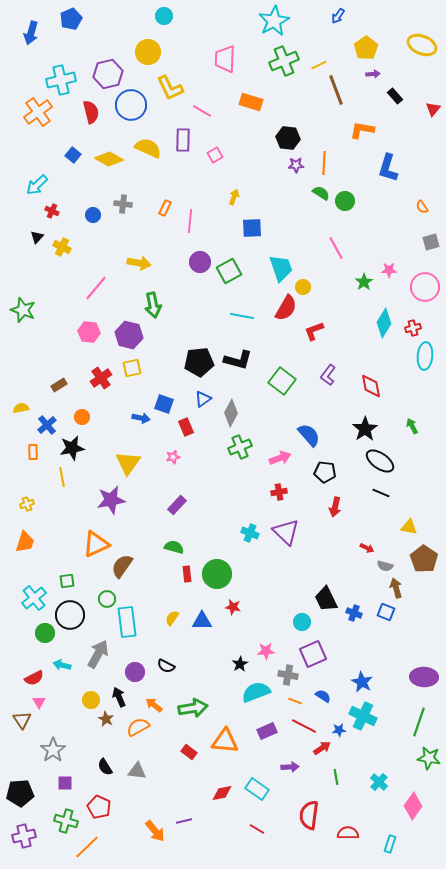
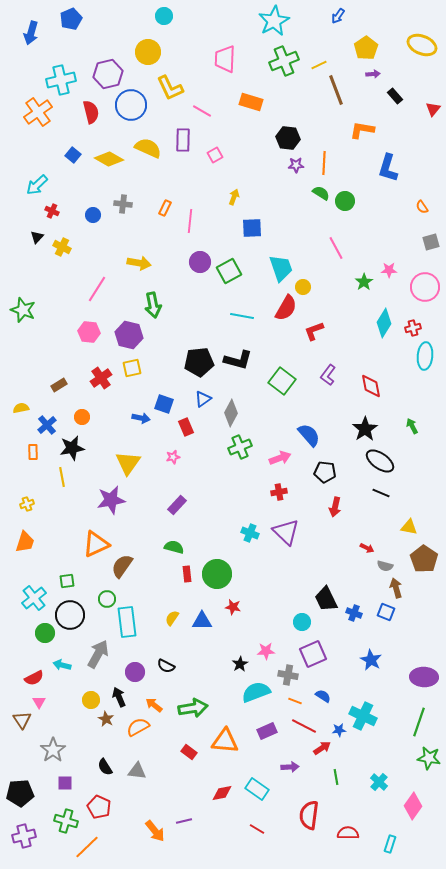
pink line at (96, 288): moved 1 px right, 1 px down; rotated 8 degrees counterclockwise
blue star at (362, 682): moved 9 px right, 22 px up
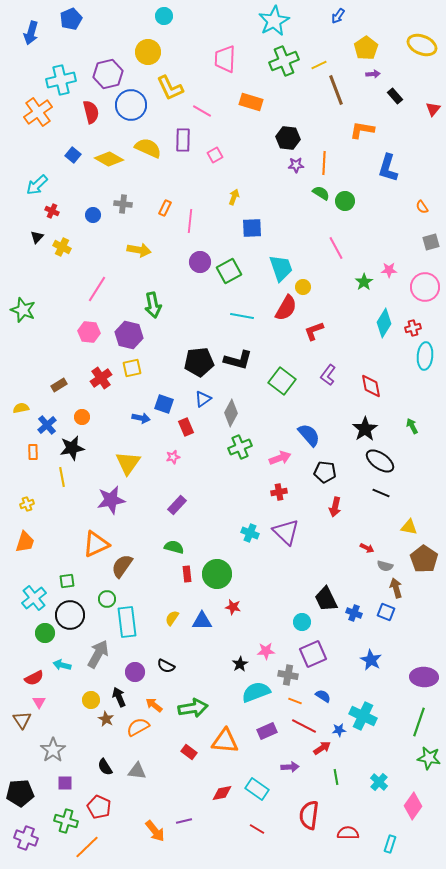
yellow arrow at (139, 263): moved 13 px up
purple cross at (24, 836): moved 2 px right, 2 px down; rotated 35 degrees clockwise
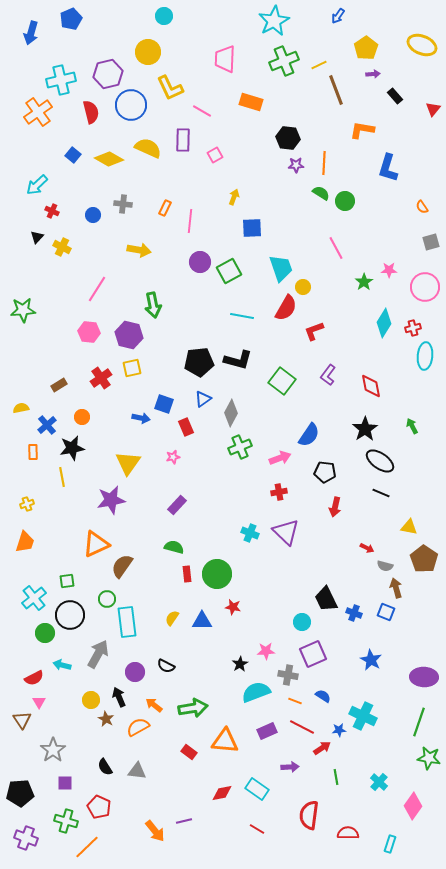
green star at (23, 310): rotated 25 degrees counterclockwise
blue semicircle at (309, 435): rotated 75 degrees clockwise
red line at (304, 726): moved 2 px left, 1 px down
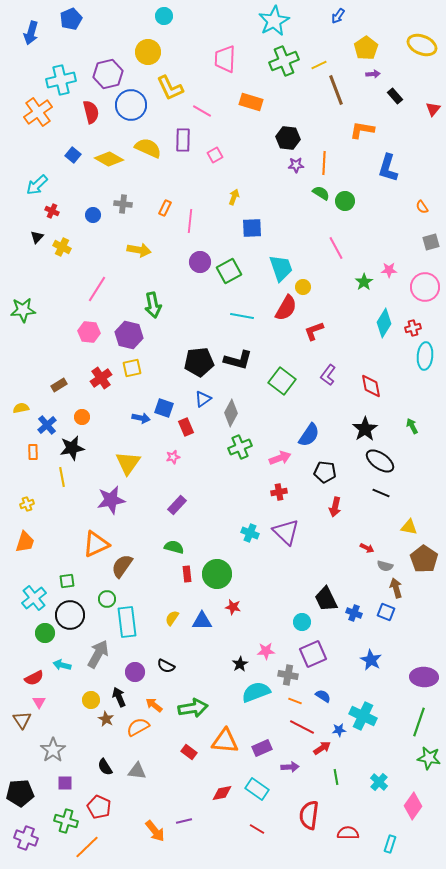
blue square at (164, 404): moved 4 px down
purple rectangle at (267, 731): moved 5 px left, 17 px down
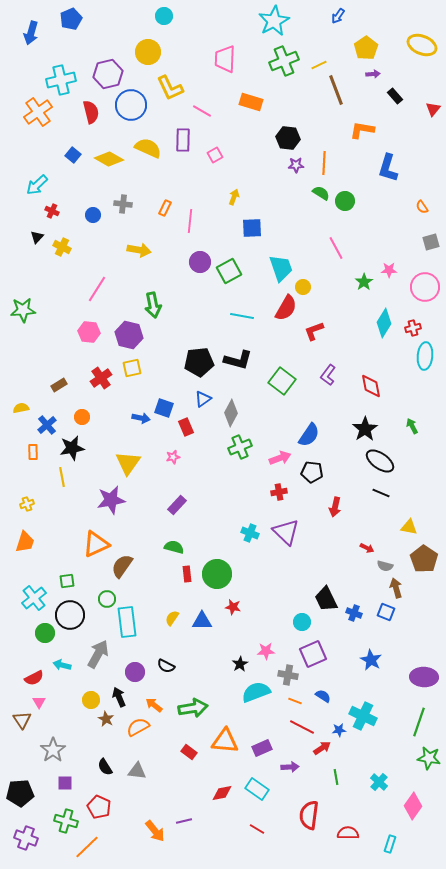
black pentagon at (325, 472): moved 13 px left
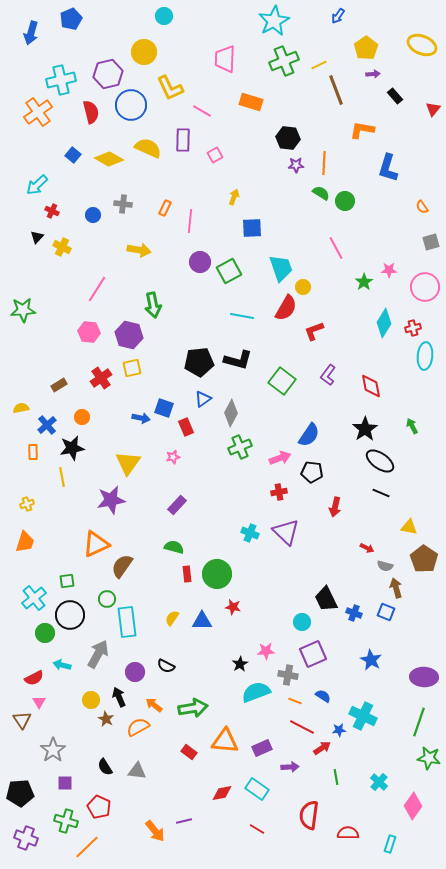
yellow circle at (148, 52): moved 4 px left
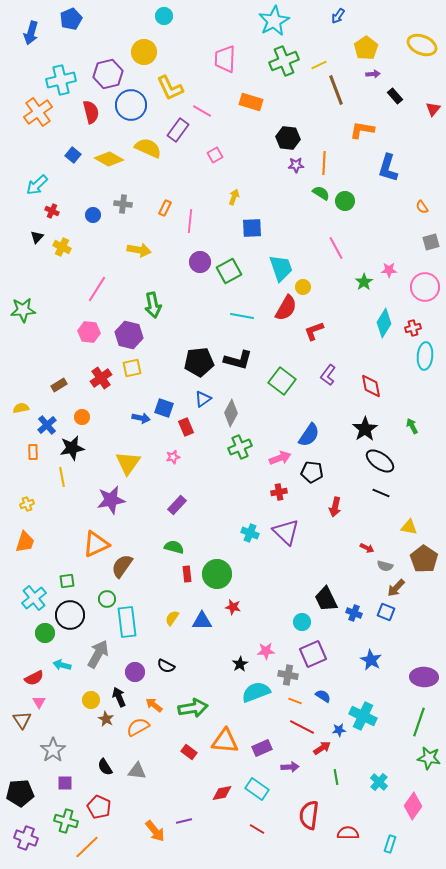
purple rectangle at (183, 140): moved 5 px left, 10 px up; rotated 35 degrees clockwise
brown arrow at (396, 588): rotated 120 degrees counterclockwise
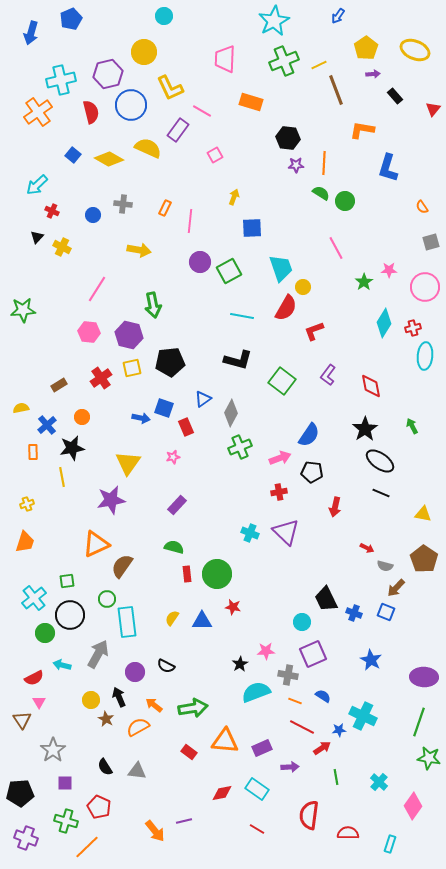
yellow ellipse at (422, 45): moved 7 px left, 5 px down
black pentagon at (199, 362): moved 29 px left
yellow triangle at (409, 527): moved 14 px right, 13 px up
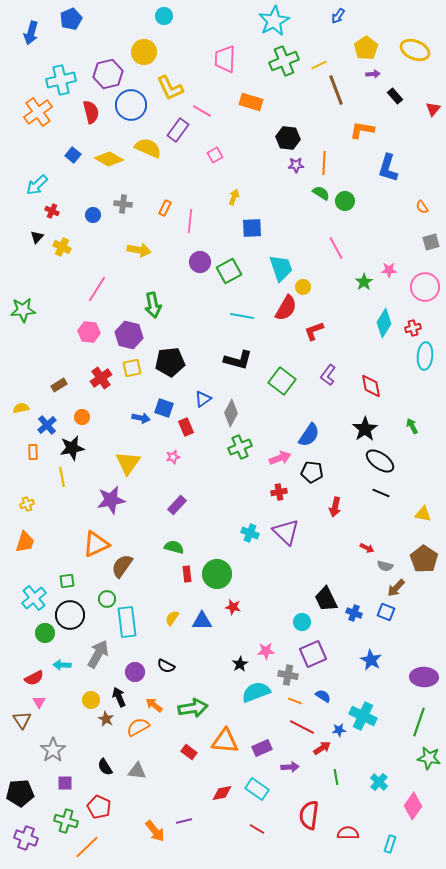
cyan arrow at (62, 665): rotated 12 degrees counterclockwise
